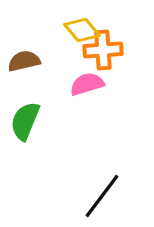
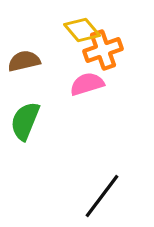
orange cross: rotated 15 degrees counterclockwise
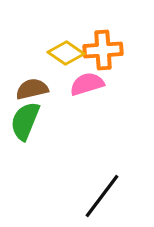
yellow diamond: moved 16 px left, 23 px down; rotated 15 degrees counterclockwise
orange cross: rotated 15 degrees clockwise
brown semicircle: moved 8 px right, 28 px down
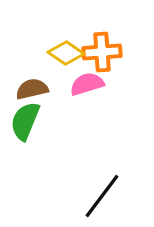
orange cross: moved 1 px left, 2 px down
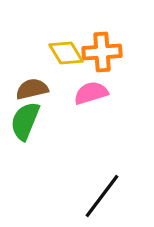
yellow diamond: rotated 24 degrees clockwise
pink semicircle: moved 4 px right, 9 px down
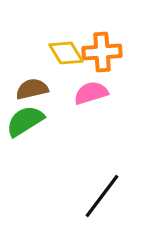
green semicircle: rotated 36 degrees clockwise
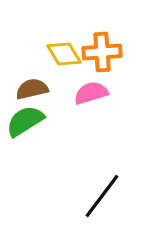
yellow diamond: moved 2 px left, 1 px down
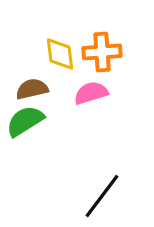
yellow diamond: moved 4 px left; rotated 24 degrees clockwise
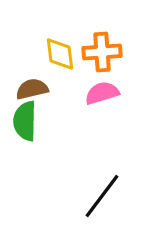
pink semicircle: moved 11 px right
green semicircle: rotated 57 degrees counterclockwise
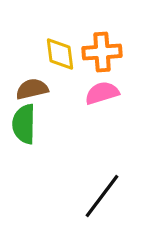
green semicircle: moved 1 px left, 3 px down
